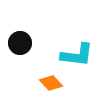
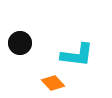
orange diamond: moved 2 px right
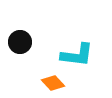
black circle: moved 1 px up
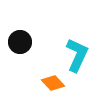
cyan L-shape: rotated 72 degrees counterclockwise
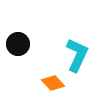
black circle: moved 2 px left, 2 px down
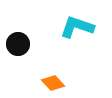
cyan L-shape: moved 28 px up; rotated 96 degrees counterclockwise
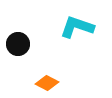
orange diamond: moved 6 px left; rotated 20 degrees counterclockwise
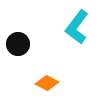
cyan L-shape: rotated 72 degrees counterclockwise
